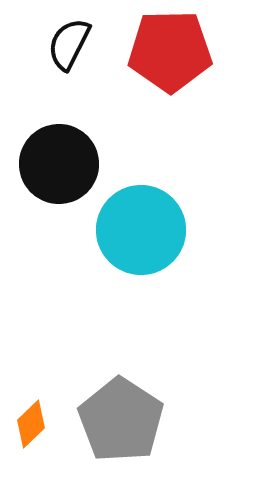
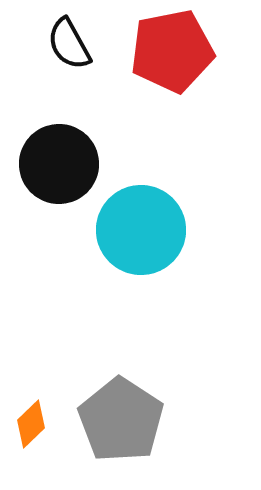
black semicircle: rotated 56 degrees counterclockwise
red pentagon: moved 2 px right; rotated 10 degrees counterclockwise
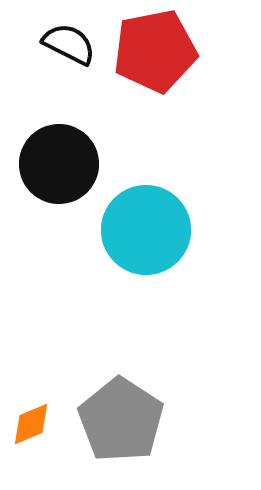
black semicircle: rotated 146 degrees clockwise
red pentagon: moved 17 px left
cyan circle: moved 5 px right
orange diamond: rotated 21 degrees clockwise
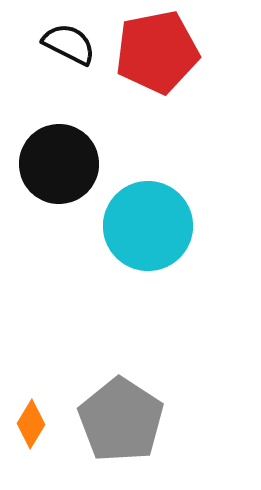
red pentagon: moved 2 px right, 1 px down
cyan circle: moved 2 px right, 4 px up
orange diamond: rotated 36 degrees counterclockwise
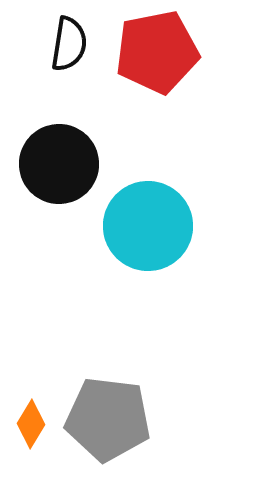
black semicircle: rotated 72 degrees clockwise
gray pentagon: moved 13 px left, 1 px up; rotated 26 degrees counterclockwise
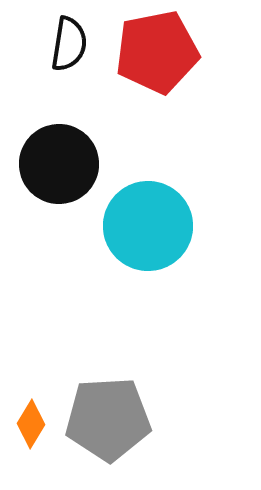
gray pentagon: rotated 10 degrees counterclockwise
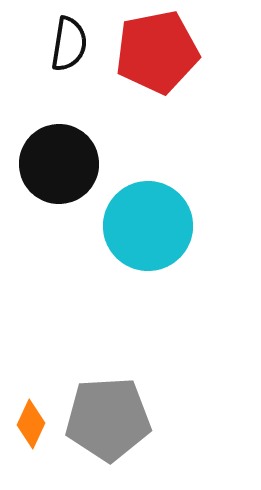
orange diamond: rotated 6 degrees counterclockwise
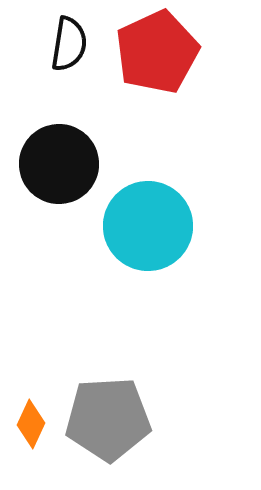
red pentagon: rotated 14 degrees counterclockwise
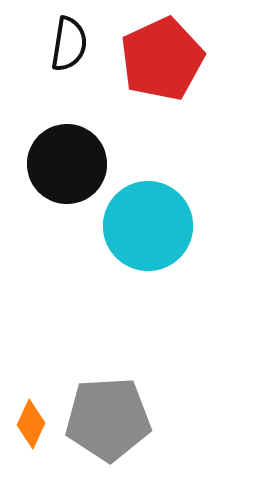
red pentagon: moved 5 px right, 7 px down
black circle: moved 8 px right
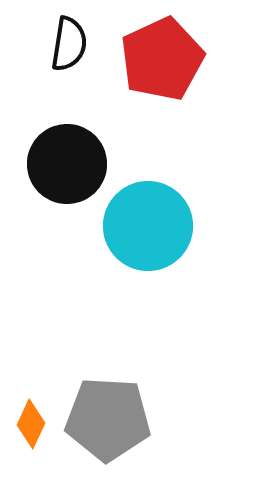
gray pentagon: rotated 6 degrees clockwise
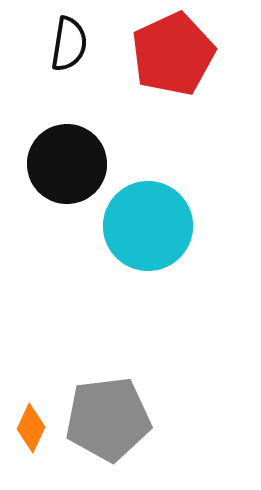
red pentagon: moved 11 px right, 5 px up
gray pentagon: rotated 10 degrees counterclockwise
orange diamond: moved 4 px down
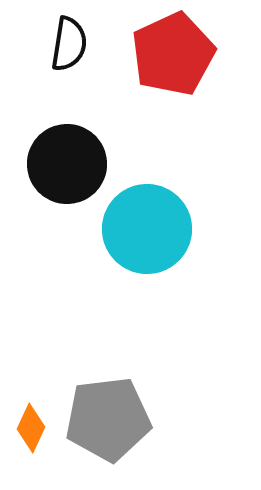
cyan circle: moved 1 px left, 3 px down
